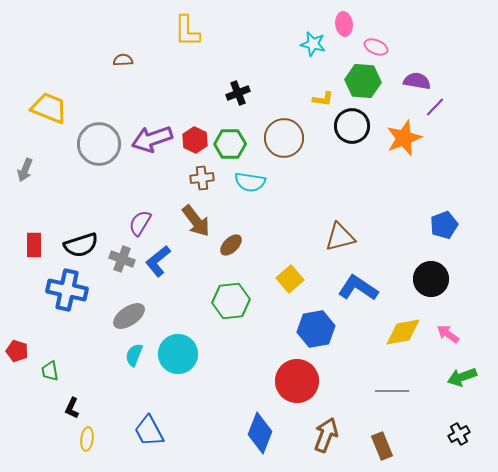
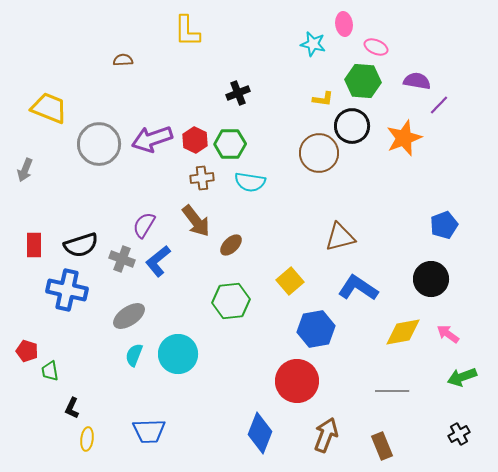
purple line at (435, 107): moved 4 px right, 2 px up
brown circle at (284, 138): moved 35 px right, 15 px down
purple semicircle at (140, 223): moved 4 px right, 2 px down
yellow square at (290, 279): moved 2 px down
red pentagon at (17, 351): moved 10 px right
blue trapezoid at (149, 431): rotated 64 degrees counterclockwise
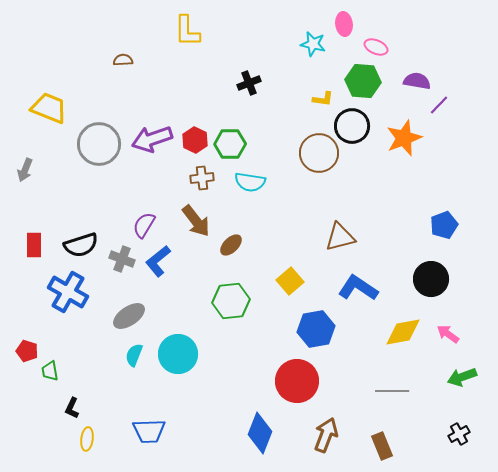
black cross at (238, 93): moved 11 px right, 10 px up
blue cross at (67, 290): moved 1 px right, 2 px down; rotated 18 degrees clockwise
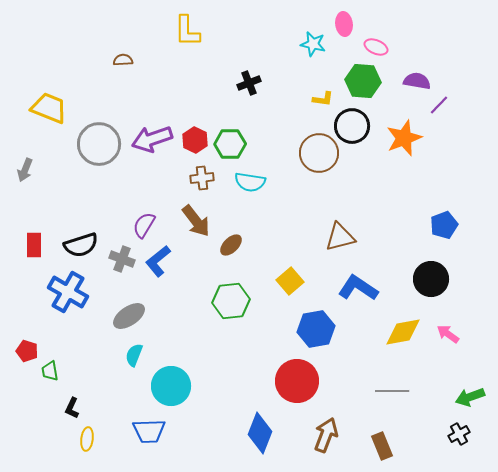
cyan circle at (178, 354): moved 7 px left, 32 px down
green arrow at (462, 377): moved 8 px right, 20 px down
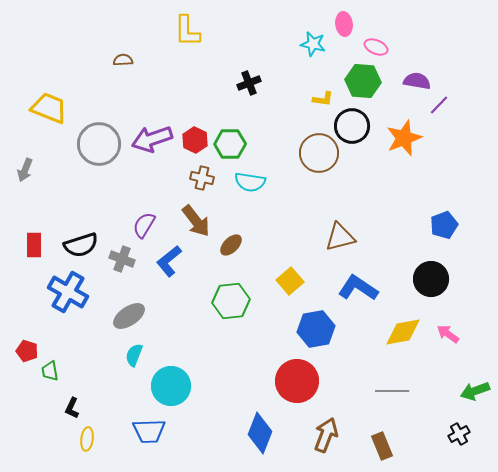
brown cross at (202, 178): rotated 20 degrees clockwise
blue L-shape at (158, 261): moved 11 px right
green arrow at (470, 397): moved 5 px right, 6 px up
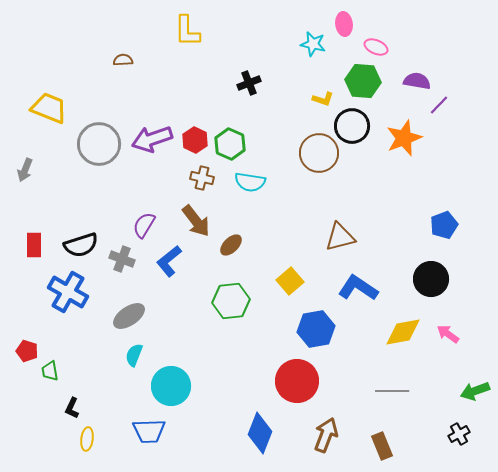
yellow L-shape at (323, 99): rotated 10 degrees clockwise
green hexagon at (230, 144): rotated 24 degrees clockwise
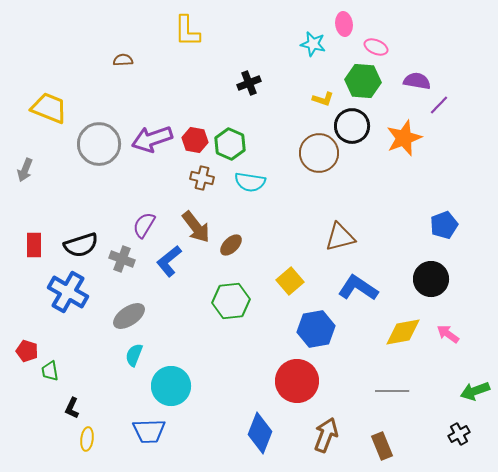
red hexagon at (195, 140): rotated 15 degrees counterclockwise
brown arrow at (196, 221): moved 6 px down
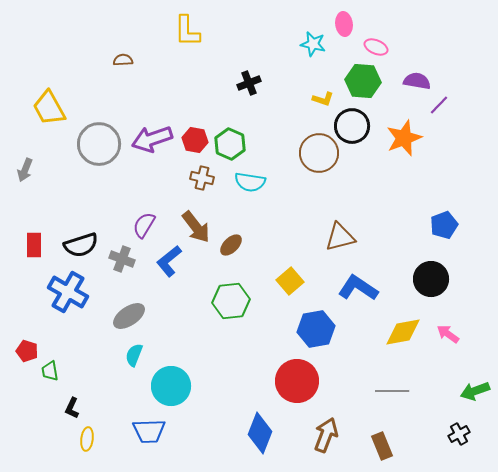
yellow trapezoid at (49, 108): rotated 141 degrees counterclockwise
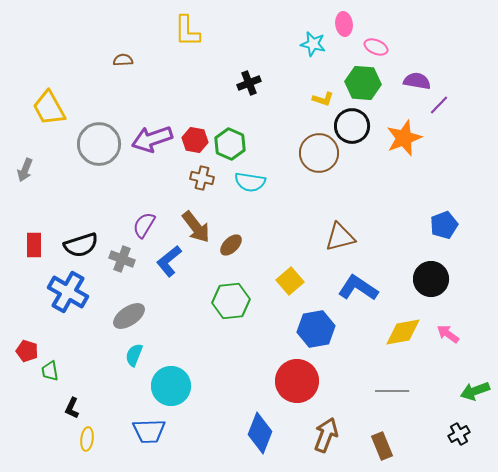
green hexagon at (363, 81): moved 2 px down
